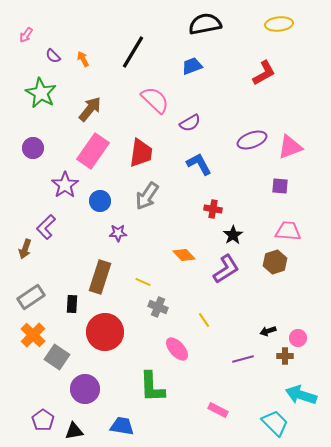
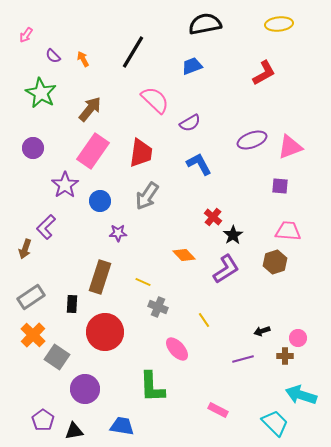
red cross at (213, 209): moved 8 px down; rotated 30 degrees clockwise
black arrow at (268, 331): moved 6 px left
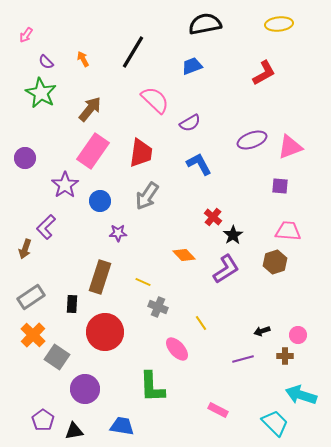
purple semicircle at (53, 56): moved 7 px left, 6 px down
purple circle at (33, 148): moved 8 px left, 10 px down
yellow line at (204, 320): moved 3 px left, 3 px down
pink circle at (298, 338): moved 3 px up
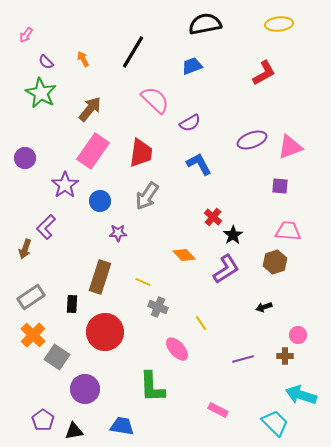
black arrow at (262, 331): moved 2 px right, 24 px up
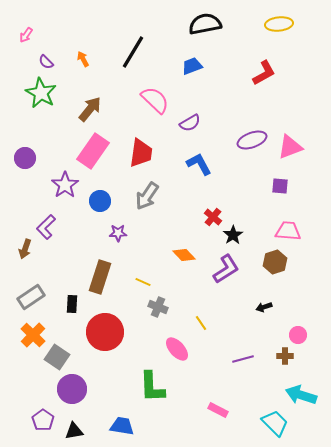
purple circle at (85, 389): moved 13 px left
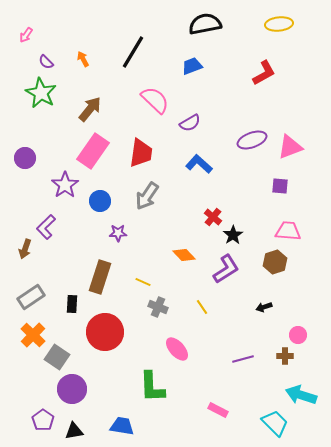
blue L-shape at (199, 164): rotated 20 degrees counterclockwise
yellow line at (201, 323): moved 1 px right, 16 px up
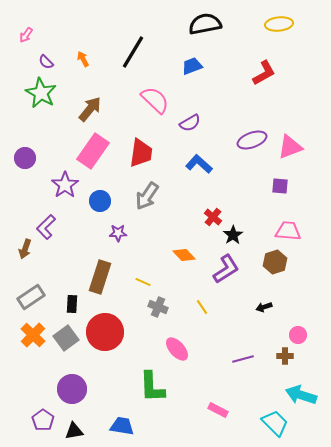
gray square at (57, 357): moved 9 px right, 19 px up; rotated 20 degrees clockwise
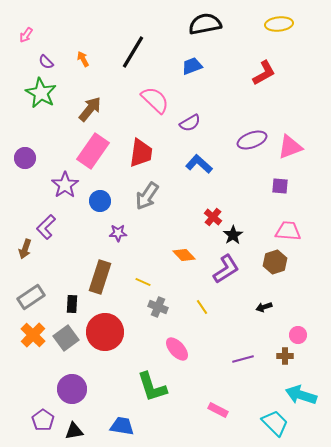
green L-shape at (152, 387): rotated 16 degrees counterclockwise
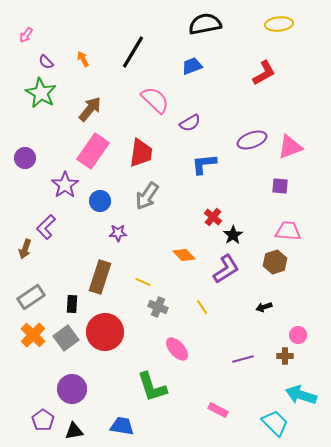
blue L-shape at (199, 164): moved 5 px right; rotated 48 degrees counterclockwise
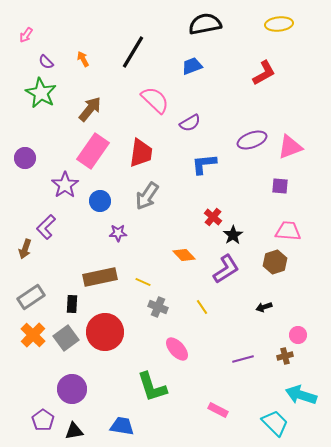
brown rectangle at (100, 277): rotated 60 degrees clockwise
brown cross at (285, 356): rotated 14 degrees counterclockwise
